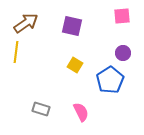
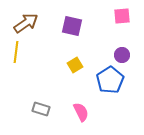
purple circle: moved 1 px left, 2 px down
yellow square: rotated 28 degrees clockwise
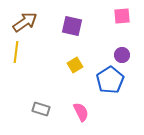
brown arrow: moved 1 px left, 1 px up
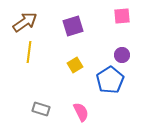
purple square: moved 1 px right; rotated 30 degrees counterclockwise
yellow line: moved 13 px right
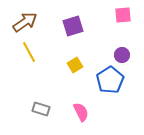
pink square: moved 1 px right, 1 px up
yellow line: rotated 35 degrees counterclockwise
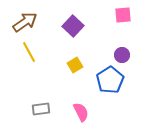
purple square: rotated 30 degrees counterclockwise
gray rectangle: rotated 24 degrees counterclockwise
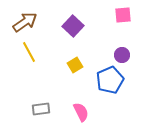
blue pentagon: rotated 8 degrees clockwise
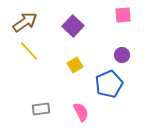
yellow line: moved 1 px up; rotated 15 degrees counterclockwise
blue pentagon: moved 1 px left, 4 px down
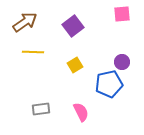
pink square: moved 1 px left, 1 px up
purple square: rotated 10 degrees clockwise
yellow line: moved 4 px right, 1 px down; rotated 45 degrees counterclockwise
purple circle: moved 7 px down
blue pentagon: rotated 12 degrees clockwise
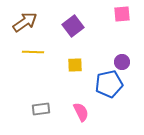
yellow square: rotated 28 degrees clockwise
